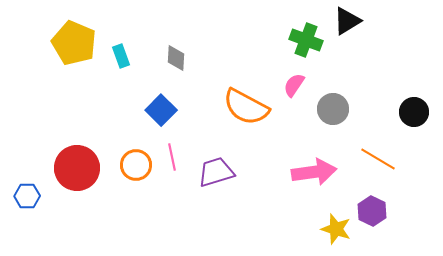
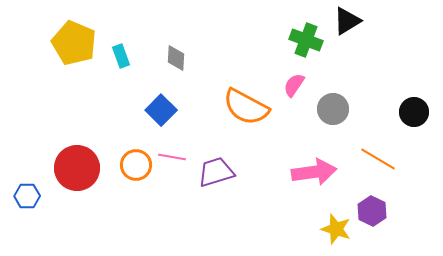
pink line: rotated 68 degrees counterclockwise
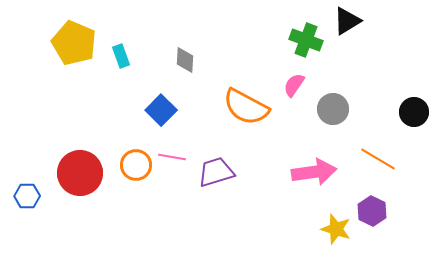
gray diamond: moved 9 px right, 2 px down
red circle: moved 3 px right, 5 px down
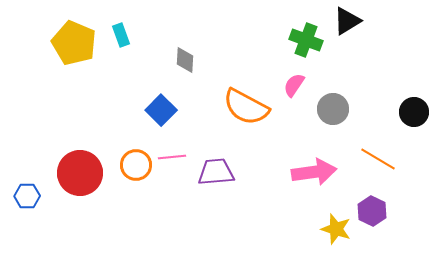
cyan rectangle: moved 21 px up
pink line: rotated 16 degrees counterclockwise
purple trapezoid: rotated 12 degrees clockwise
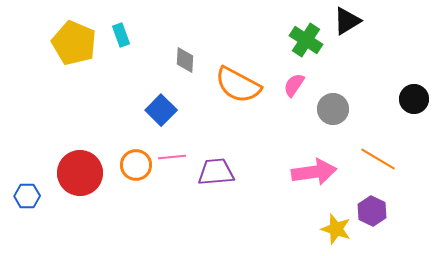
green cross: rotated 12 degrees clockwise
orange semicircle: moved 8 px left, 22 px up
black circle: moved 13 px up
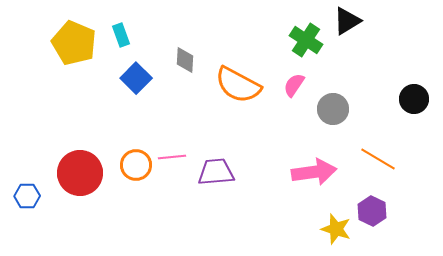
blue square: moved 25 px left, 32 px up
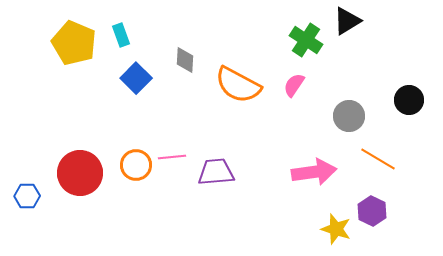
black circle: moved 5 px left, 1 px down
gray circle: moved 16 px right, 7 px down
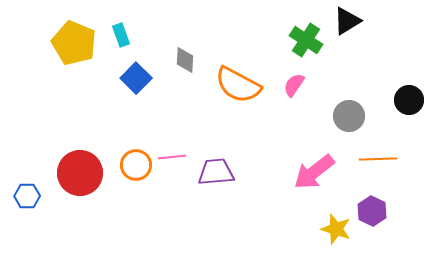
orange line: rotated 33 degrees counterclockwise
pink arrow: rotated 150 degrees clockwise
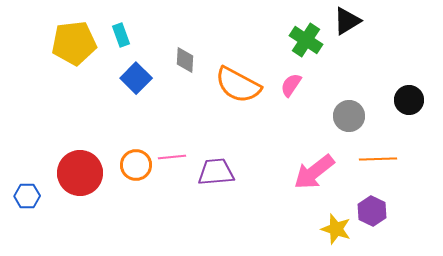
yellow pentagon: rotated 30 degrees counterclockwise
pink semicircle: moved 3 px left
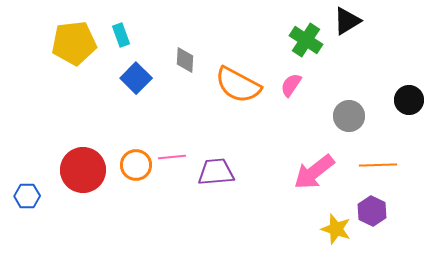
orange line: moved 6 px down
red circle: moved 3 px right, 3 px up
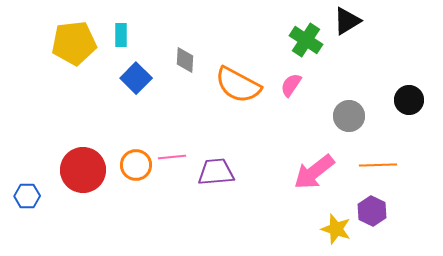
cyan rectangle: rotated 20 degrees clockwise
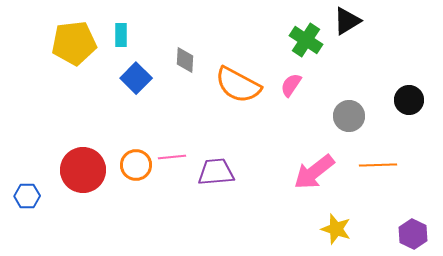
purple hexagon: moved 41 px right, 23 px down
